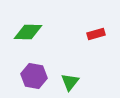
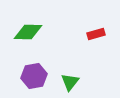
purple hexagon: rotated 20 degrees counterclockwise
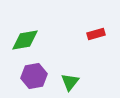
green diamond: moved 3 px left, 8 px down; rotated 12 degrees counterclockwise
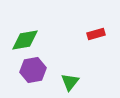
purple hexagon: moved 1 px left, 6 px up
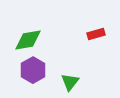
green diamond: moved 3 px right
purple hexagon: rotated 20 degrees counterclockwise
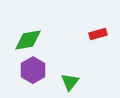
red rectangle: moved 2 px right
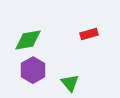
red rectangle: moved 9 px left
green triangle: moved 1 px down; rotated 18 degrees counterclockwise
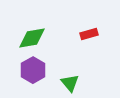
green diamond: moved 4 px right, 2 px up
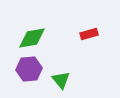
purple hexagon: moved 4 px left, 1 px up; rotated 25 degrees clockwise
green triangle: moved 9 px left, 3 px up
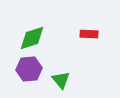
red rectangle: rotated 18 degrees clockwise
green diamond: rotated 8 degrees counterclockwise
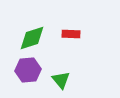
red rectangle: moved 18 px left
purple hexagon: moved 1 px left, 1 px down
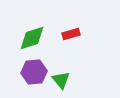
red rectangle: rotated 18 degrees counterclockwise
purple hexagon: moved 6 px right, 2 px down
